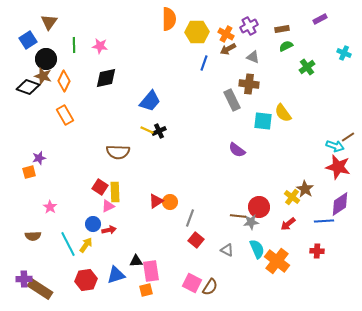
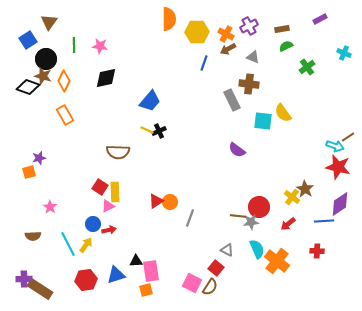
red square at (196, 240): moved 20 px right, 28 px down
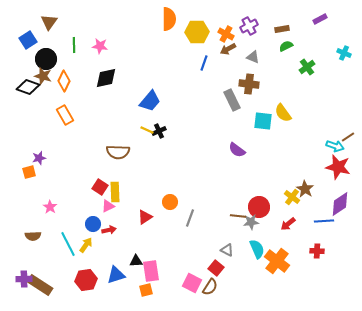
red triangle at (156, 201): moved 11 px left, 16 px down
brown rectangle at (40, 289): moved 4 px up
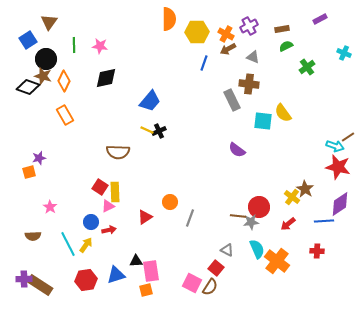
blue circle at (93, 224): moved 2 px left, 2 px up
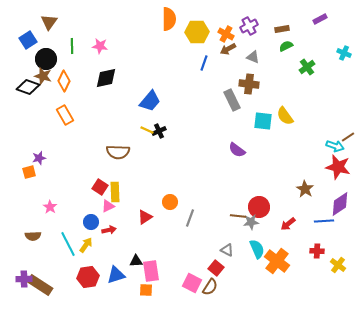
green line at (74, 45): moved 2 px left, 1 px down
yellow semicircle at (283, 113): moved 2 px right, 3 px down
yellow cross at (292, 197): moved 46 px right, 68 px down
red hexagon at (86, 280): moved 2 px right, 3 px up
orange square at (146, 290): rotated 16 degrees clockwise
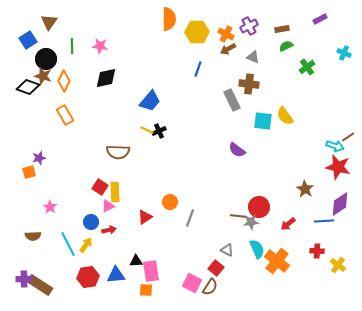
blue line at (204, 63): moved 6 px left, 6 px down
blue triangle at (116, 275): rotated 12 degrees clockwise
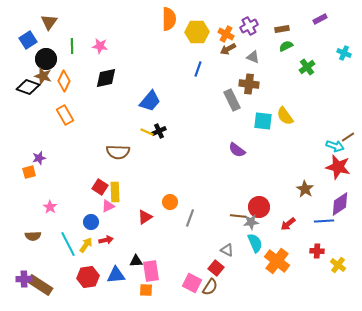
yellow line at (147, 130): moved 2 px down
red arrow at (109, 230): moved 3 px left, 10 px down
cyan semicircle at (257, 249): moved 2 px left, 6 px up
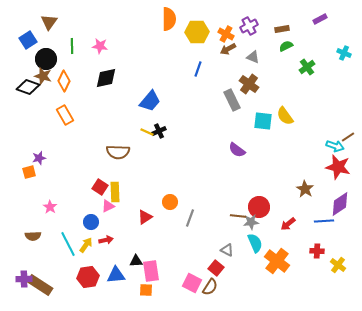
brown cross at (249, 84): rotated 30 degrees clockwise
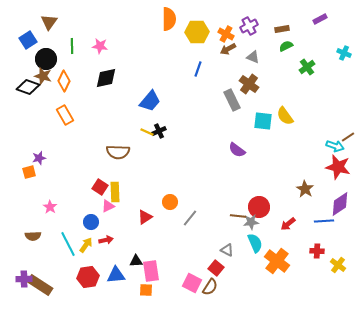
gray line at (190, 218): rotated 18 degrees clockwise
